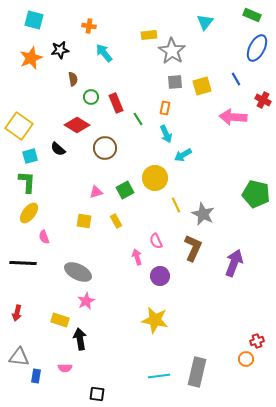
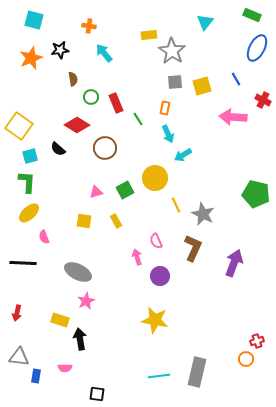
cyan arrow at (166, 134): moved 2 px right
yellow ellipse at (29, 213): rotated 10 degrees clockwise
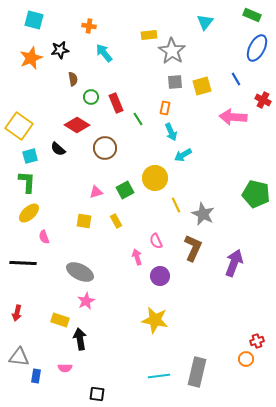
cyan arrow at (168, 134): moved 3 px right, 2 px up
gray ellipse at (78, 272): moved 2 px right
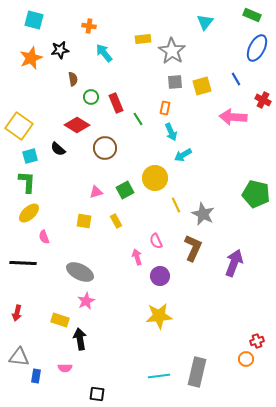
yellow rectangle at (149, 35): moved 6 px left, 4 px down
yellow star at (155, 320): moved 4 px right, 4 px up; rotated 16 degrees counterclockwise
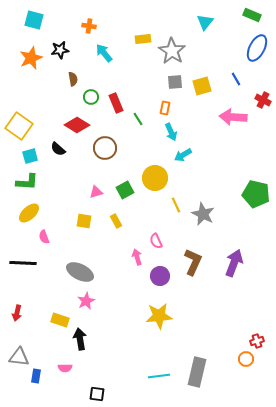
green L-shape at (27, 182): rotated 90 degrees clockwise
brown L-shape at (193, 248): moved 14 px down
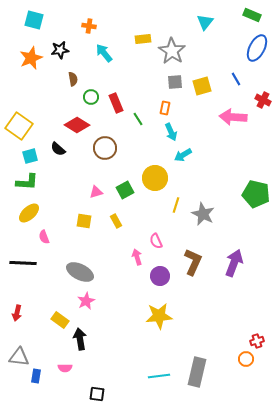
yellow line at (176, 205): rotated 42 degrees clockwise
yellow rectangle at (60, 320): rotated 18 degrees clockwise
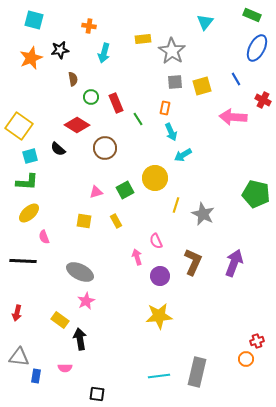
cyan arrow at (104, 53): rotated 126 degrees counterclockwise
black line at (23, 263): moved 2 px up
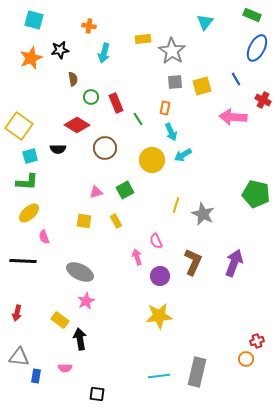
black semicircle at (58, 149): rotated 42 degrees counterclockwise
yellow circle at (155, 178): moved 3 px left, 18 px up
